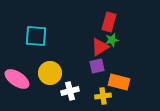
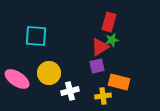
yellow circle: moved 1 px left
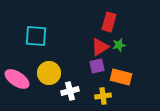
green star: moved 7 px right, 5 px down
orange rectangle: moved 2 px right, 5 px up
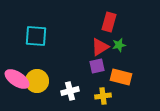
yellow circle: moved 12 px left, 8 px down
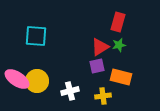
red rectangle: moved 9 px right
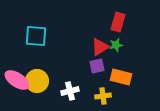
green star: moved 3 px left
pink ellipse: moved 1 px down
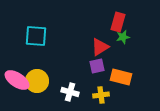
green star: moved 7 px right, 8 px up
white cross: moved 1 px down; rotated 30 degrees clockwise
yellow cross: moved 2 px left, 1 px up
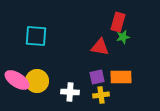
red triangle: rotated 42 degrees clockwise
purple square: moved 11 px down
orange rectangle: rotated 15 degrees counterclockwise
white cross: rotated 12 degrees counterclockwise
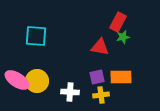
red rectangle: rotated 12 degrees clockwise
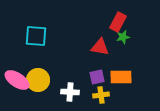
yellow circle: moved 1 px right, 1 px up
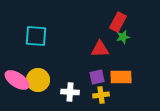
red triangle: moved 2 px down; rotated 12 degrees counterclockwise
